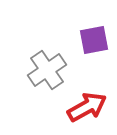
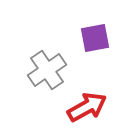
purple square: moved 1 px right, 2 px up
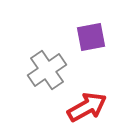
purple square: moved 4 px left, 1 px up
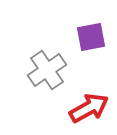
red arrow: moved 2 px right, 1 px down
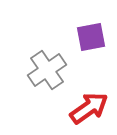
red arrow: rotated 6 degrees counterclockwise
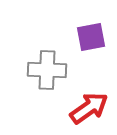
gray cross: rotated 36 degrees clockwise
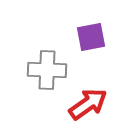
red arrow: moved 1 px left, 4 px up
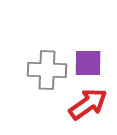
purple square: moved 3 px left, 26 px down; rotated 12 degrees clockwise
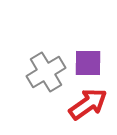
gray cross: moved 1 px left, 2 px down; rotated 33 degrees counterclockwise
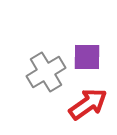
purple square: moved 1 px left, 6 px up
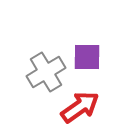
red arrow: moved 8 px left, 3 px down
